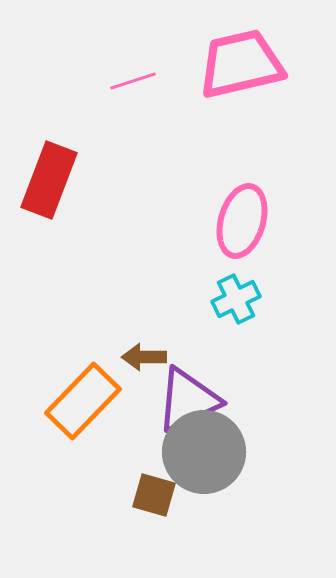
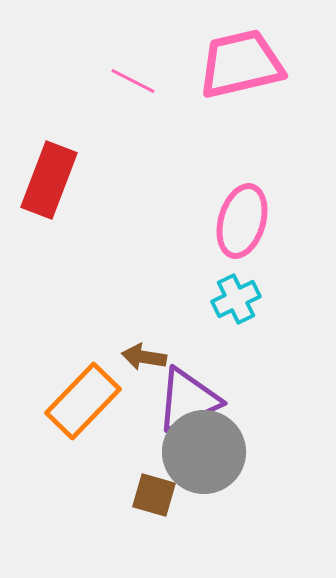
pink line: rotated 45 degrees clockwise
brown arrow: rotated 9 degrees clockwise
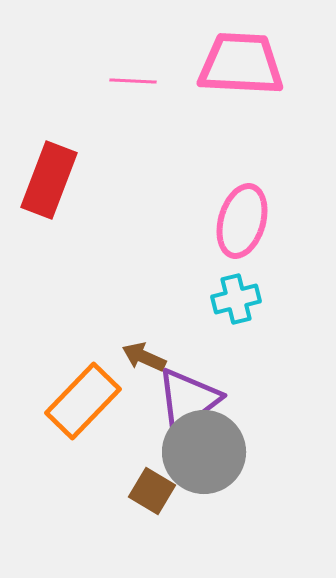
pink trapezoid: rotated 16 degrees clockwise
pink line: rotated 24 degrees counterclockwise
cyan cross: rotated 12 degrees clockwise
brown arrow: rotated 15 degrees clockwise
purple triangle: rotated 12 degrees counterclockwise
brown square: moved 2 px left, 4 px up; rotated 15 degrees clockwise
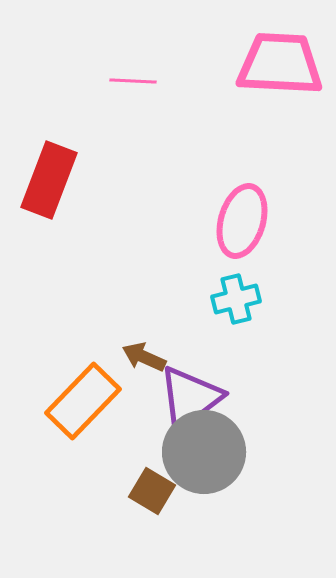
pink trapezoid: moved 39 px right
purple triangle: moved 2 px right, 2 px up
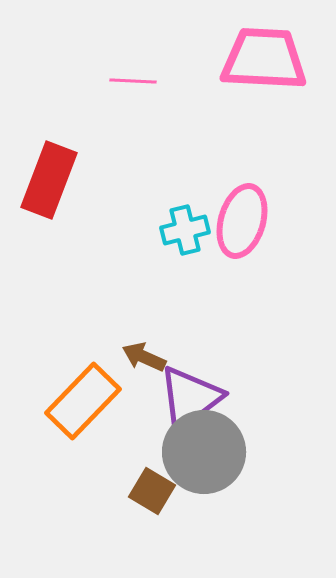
pink trapezoid: moved 16 px left, 5 px up
cyan cross: moved 51 px left, 69 px up
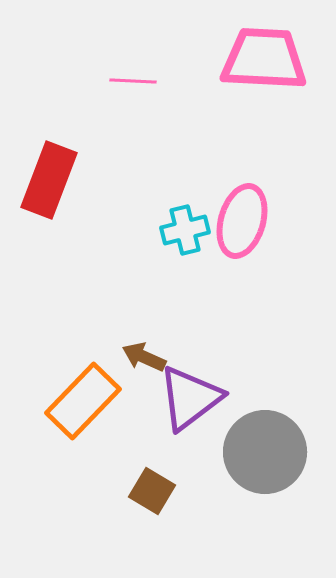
gray circle: moved 61 px right
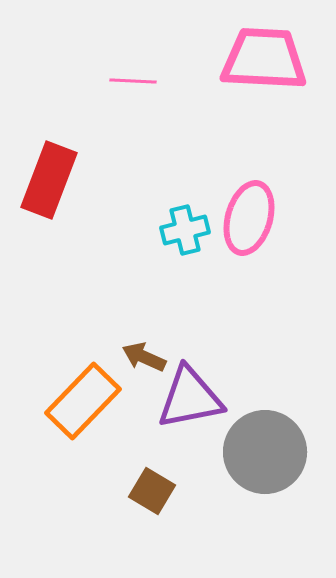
pink ellipse: moved 7 px right, 3 px up
purple triangle: rotated 26 degrees clockwise
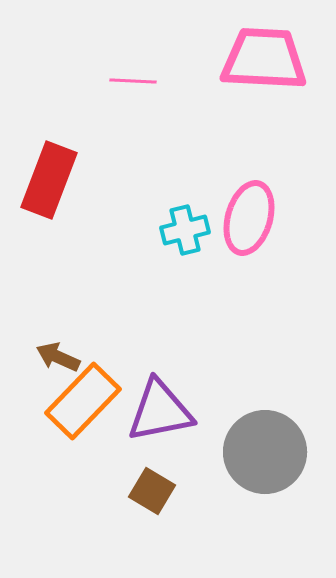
brown arrow: moved 86 px left
purple triangle: moved 30 px left, 13 px down
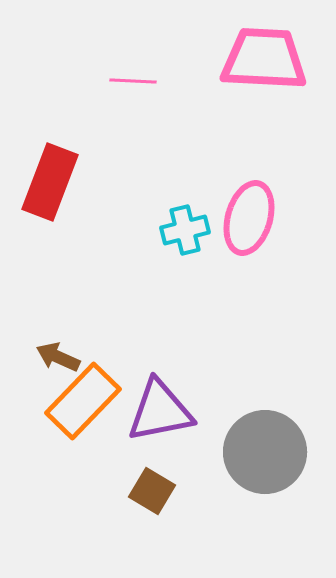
red rectangle: moved 1 px right, 2 px down
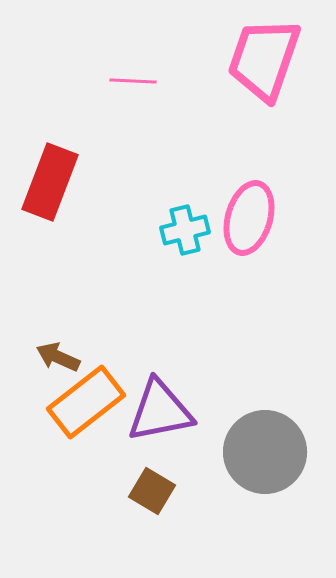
pink trapezoid: rotated 74 degrees counterclockwise
orange rectangle: moved 3 px right, 1 px down; rotated 8 degrees clockwise
